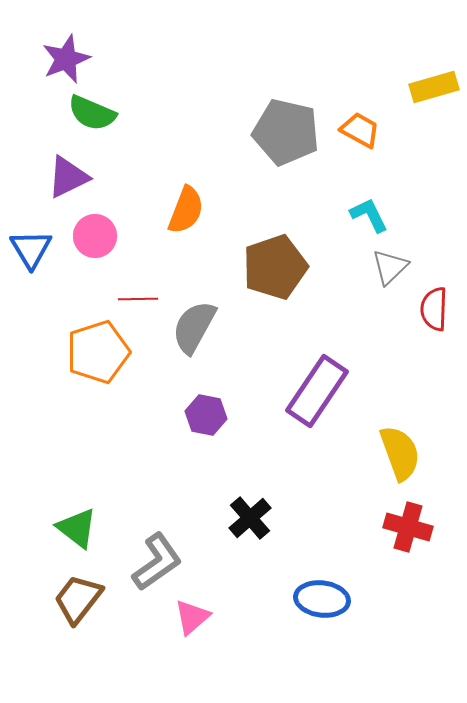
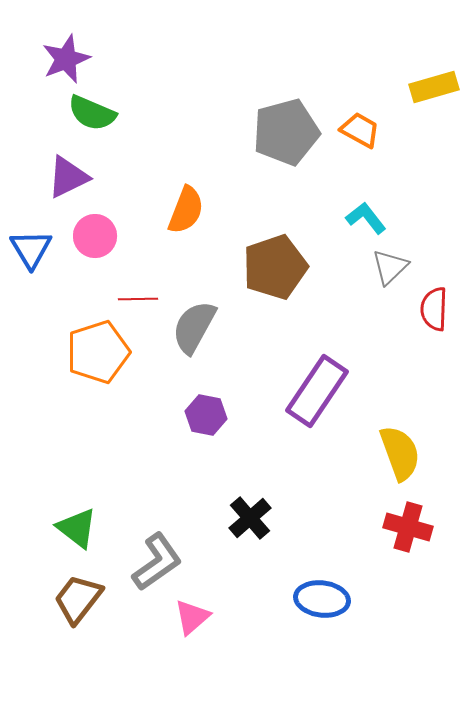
gray pentagon: rotated 28 degrees counterclockwise
cyan L-shape: moved 3 px left, 3 px down; rotated 12 degrees counterclockwise
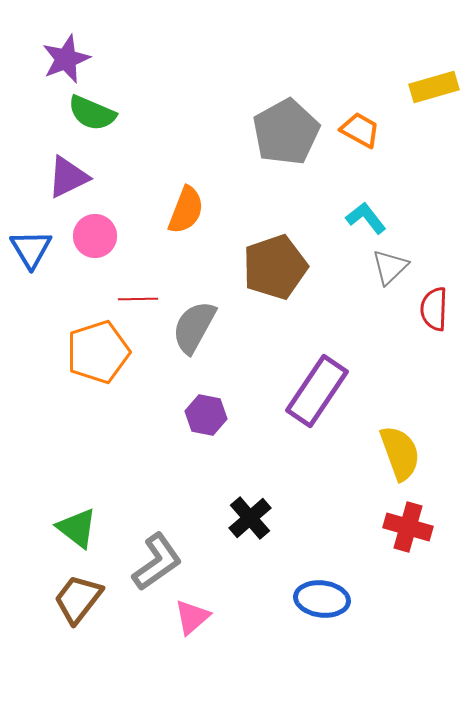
gray pentagon: rotated 14 degrees counterclockwise
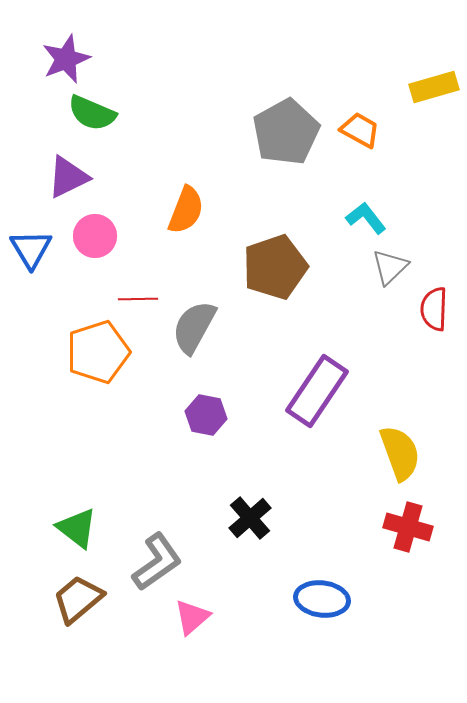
brown trapezoid: rotated 12 degrees clockwise
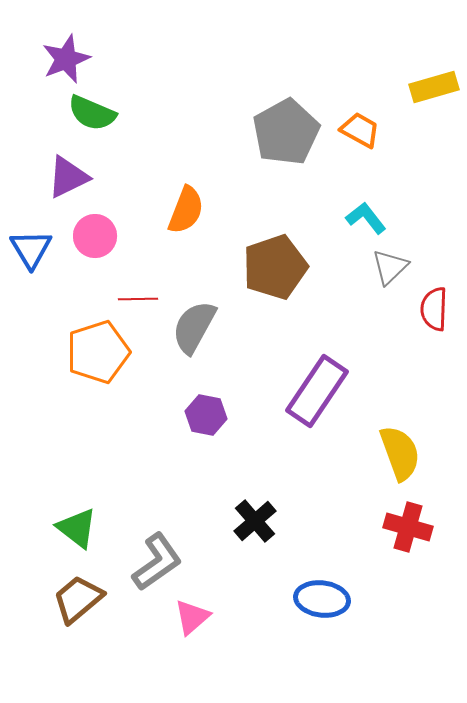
black cross: moved 5 px right, 3 px down
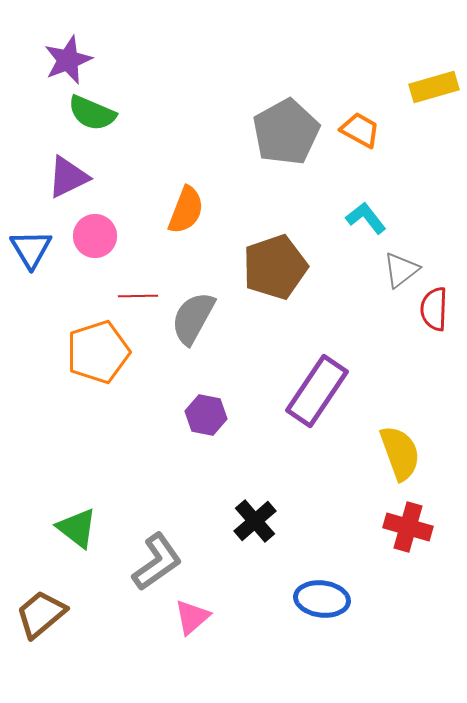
purple star: moved 2 px right, 1 px down
gray triangle: moved 11 px right, 3 px down; rotated 6 degrees clockwise
red line: moved 3 px up
gray semicircle: moved 1 px left, 9 px up
brown trapezoid: moved 37 px left, 15 px down
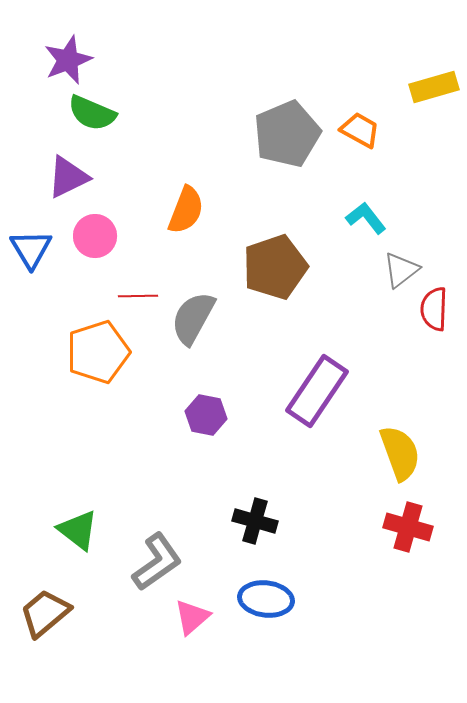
gray pentagon: moved 1 px right, 2 px down; rotated 6 degrees clockwise
black cross: rotated 33 degrees counterclockwise
green triangle: moved 1 px right, 2 px down
blue ellipse: moved 56 px left
brown trapezoid: moved 4 px right, 1 px up
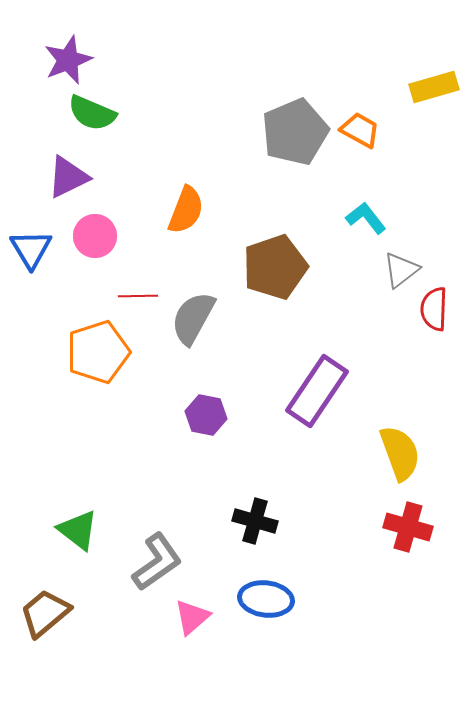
gray pentagon: moved 8 px right, 2 px up
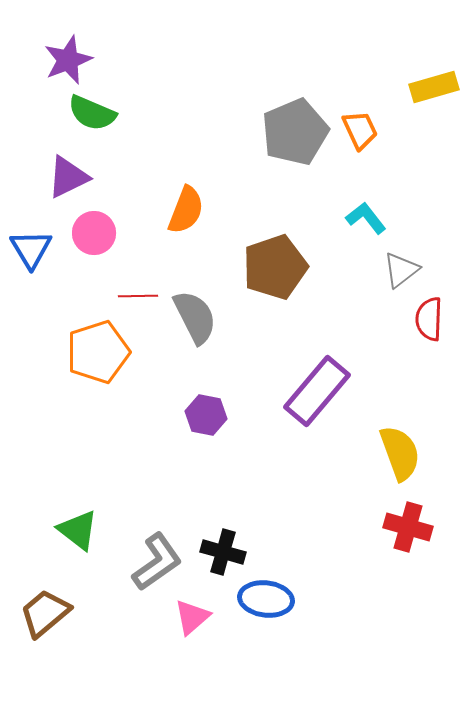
orange trapezoid: rotated 36 degrees clockwise
pink circle: moved 1 px left, 3 px up
red semicircle: moved 5 px left, 10 px down
gray semicircle: moved 2 px right, 1 px up; rotated 124 degrees clockwise
purple rectangle: rotated 6 degrees clockwise
black cross: moved 32 px left, 31 px down
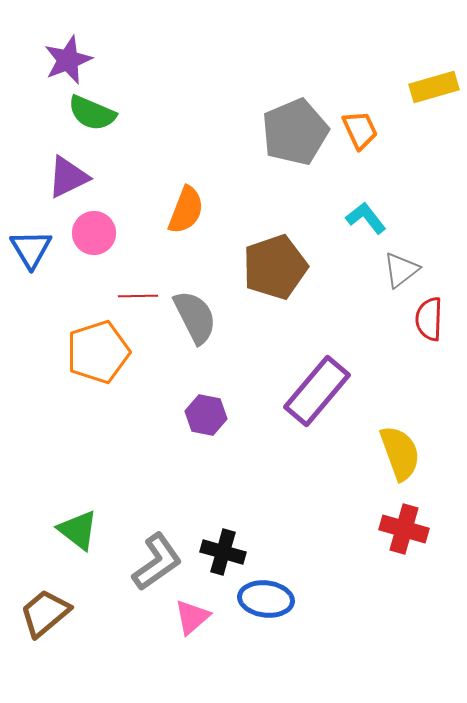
red cross: moved 4 px left, 2 px down
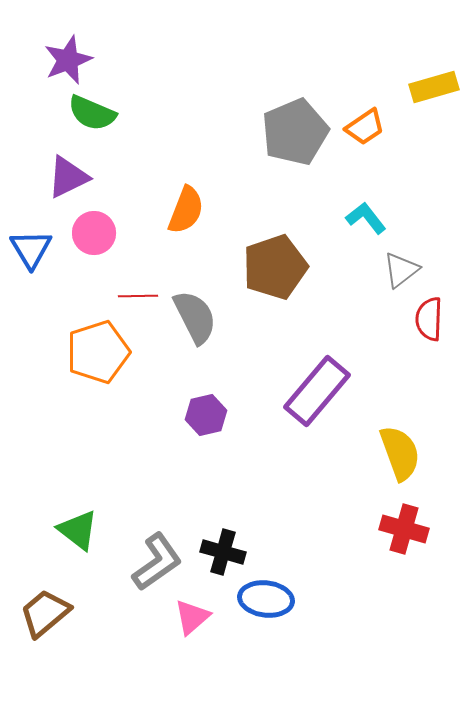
orange trapezoid: moved 5 px right, 3 px up; rotated 81 degrees clockwise
purple hexagon: rotated 24 degrees counterclockwise
